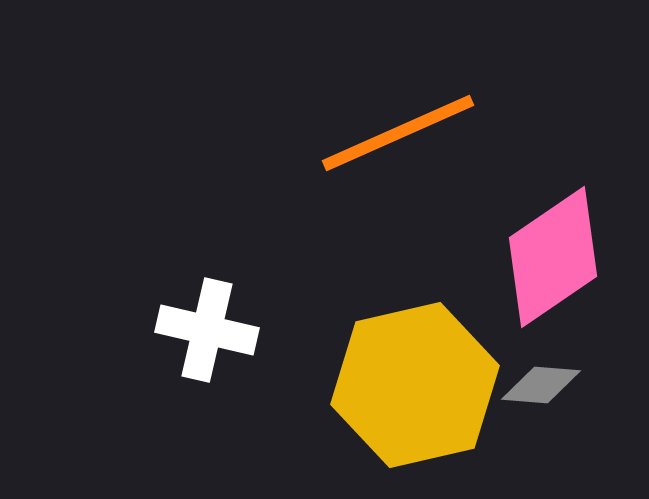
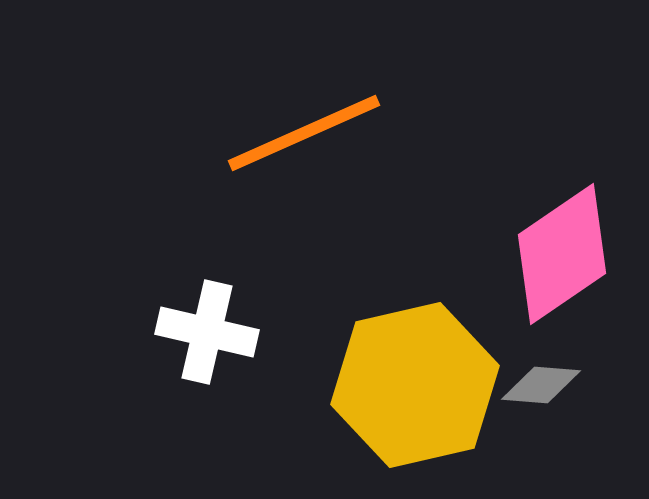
orange line: moved 94 px left
pink diamond: moved 9 px right, 3 px up
white cross: moved 2 px down
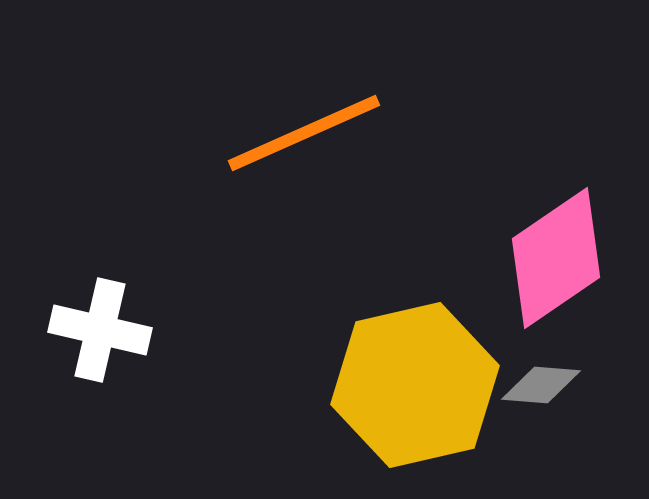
pink diamond: moved 6 px left, 4 px down
white cross: moved 107 px left, 2 px up
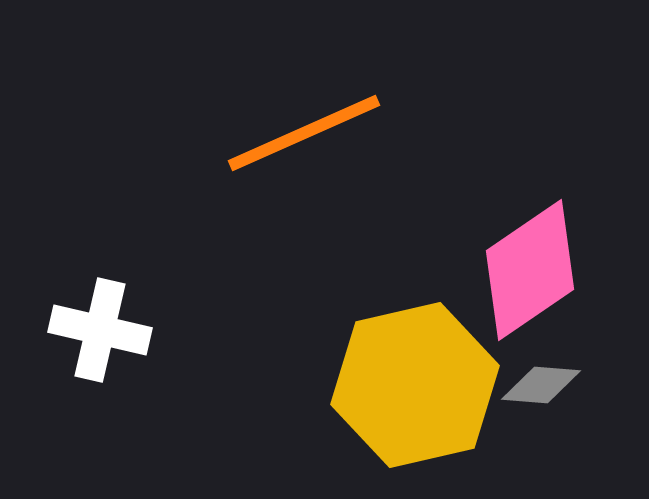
pink diamond: moved 26 px left, 12 px down
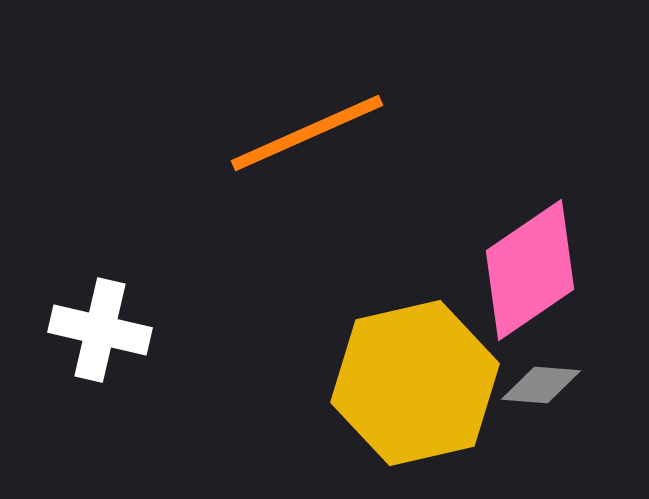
orange line: moved 3 px right
yellow hexagon: moved 2 px up
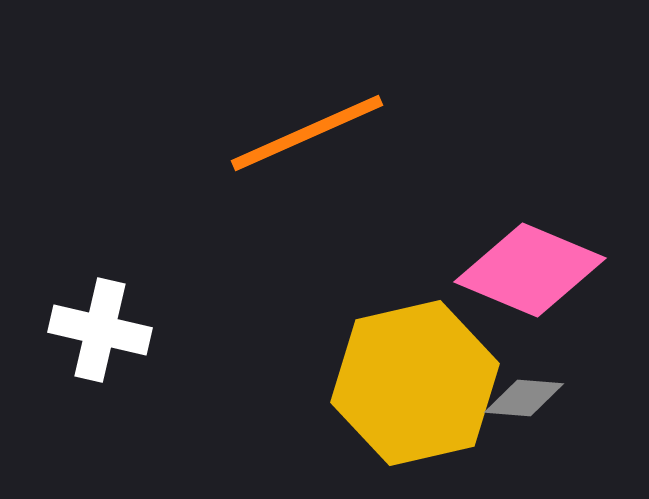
pink diamond: rotated 57 degrees clockwise
gray diamond: moved 17 px left, 13 px down
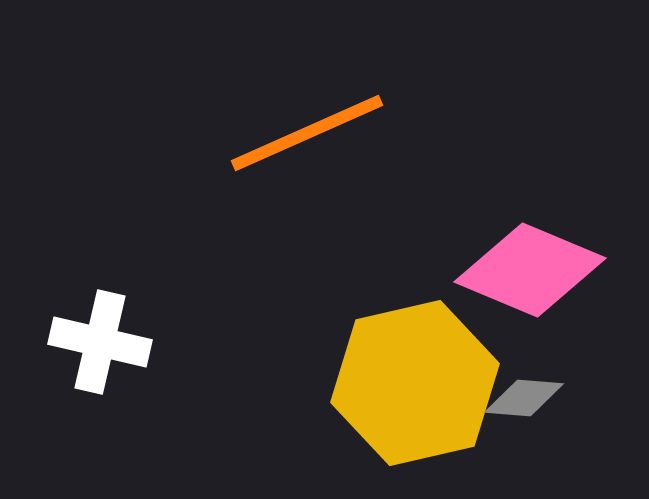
white cross: moved 12 px down
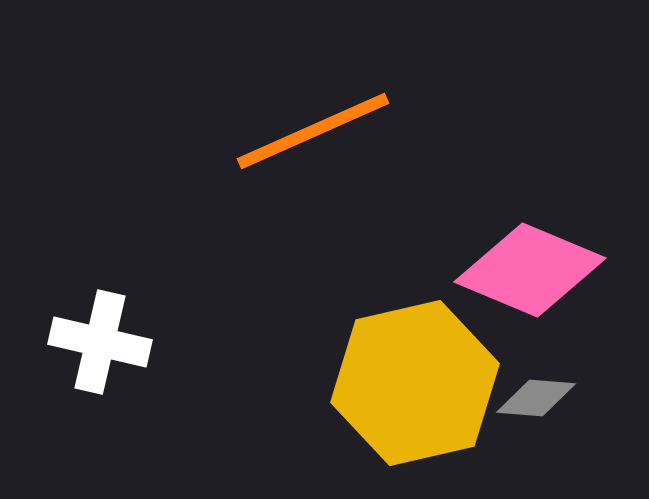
orange line: moved 6 px right, 2 px up
gray diamond: moved 12 px right
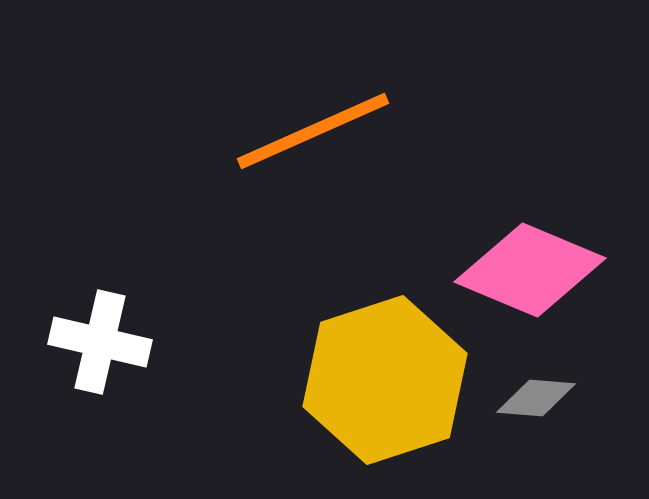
yellow hexagon: moved 30 px left, 3 px up; rotated 5 degrees counterclockwise
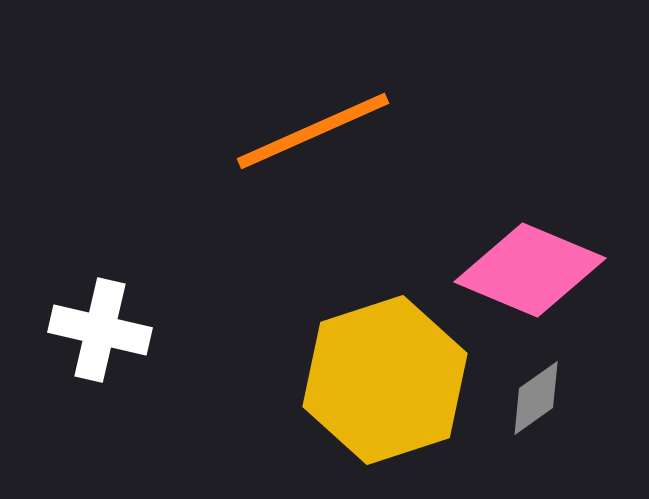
white cross: moved 12 px up
gray diamond: rotated 40 degrees counterclockwise
